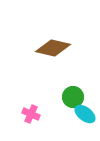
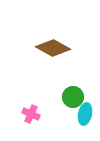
brown diamond: rotated 16 degrees clockwise
cyan ellipse: rotated 65 degrees clockwise
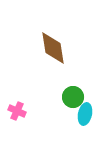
brown diamond: rotated 52 degrees clockwise
pink cross: moved 14 px left, 3 px up
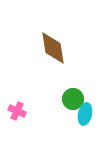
green circle: moved 2 px down
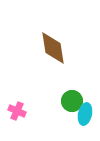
green circle: moved 1 px left, 2 px down
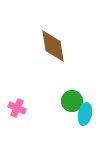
brown diamond: moved 2 px up
pink cross: moved 3 px up
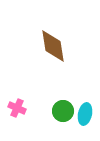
green circle: moved 9 px left, 10 px down
